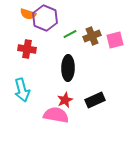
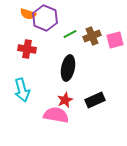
black ellipse: rotated 10 degrees clockwise
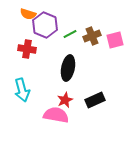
purple hexagon: moved 7 px down
